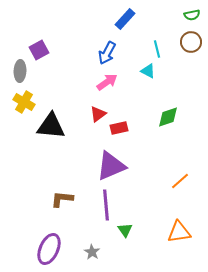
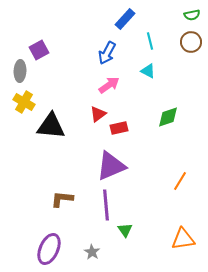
cyan line: moved 7 px left, 8 px up
pink arrow: moved 2 px right, 3 px down
orange line: rotated 18 degrees counterclockwise
orange triangle: moved 4 px right, 7 px down
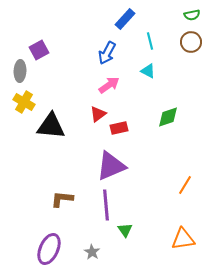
orange line: moved 5 px right, 4 px down
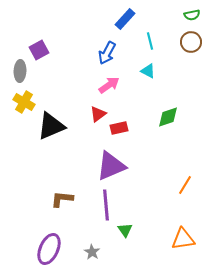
black triangle: rotated 28 degrees counterclockwise
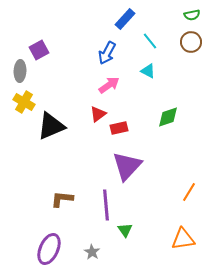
cyan line: rotated 24 degrees counterclockwise
purple triangle: moved 16 px right; rotated 24 degrees counterclockwise
orange line: moved 4 px right, 7 px down
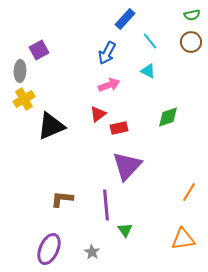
pink arrow: rotated 15 degrees clockwise
yellow cross: moved 3 px up; rotated 30 degrees clockwise
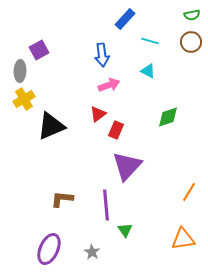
cyan line: rotated 36 degrees counterclockwise
blue arrow: moved 5 px left, 2 px down; rotated 35 degrees counterclockwise
red rectangle: moved 3 px left, 2 px down; rotated 54 degrees counterclockwise
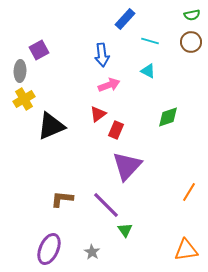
purple line: rotated 40 degrees counterclockwise
orange triangle: moved 3 px right, 11 px down
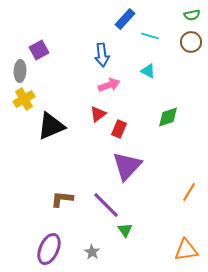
cyan line: moved 5 px up
red rectangle: moved 3 px right, 1 px up
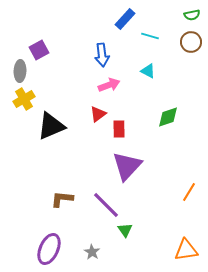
red rectangle: rotated 24 degrees counterclockwise
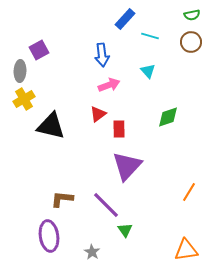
cyan triangle: rotated 21 degrees clockwise
black triangle: rotated 36 degrees clockwise
purple ellipse: moved 13 px up; rotated 32 degrees counterclockwise
